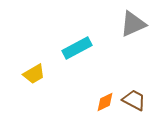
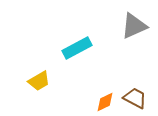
gray triangle: moved 1 px right, 2 px down
yellow trapezoid: moved 5 px right, 7 px down
brown trapezoid: moved 1 px right, 2 px up
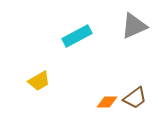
cyan rectangle: moved 12 px up
brown trapezoid: rotated 115 degrees clockwise
orange diamond: moved 2 px right; rotated 25 degrees clockwise
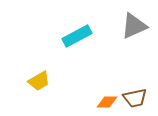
brown trapezoid: rotated 25 degrees clockwise
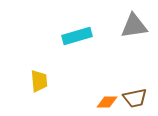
gray triangle: rotated 16 degrees clockwise
cyan rectangle: rotated 12 degrees clockwise
yellow trapezoid: rotated 65 degrees counterclockwise
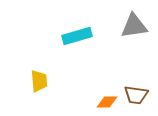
brown trapezoid: moved 1 px right, 3 px up; rotated 20 degrees clockwise
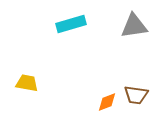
cyan rectangle: moved 6 px left, 12 px up
yellow trapezoid: moved 12 px left, 2 px down; rotated 75 degrees counterclockwise
orange diamond: rotated 20 degrees counterclockwise
